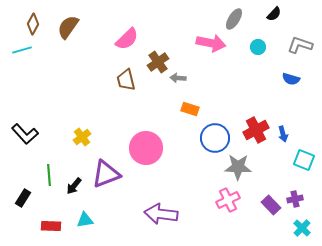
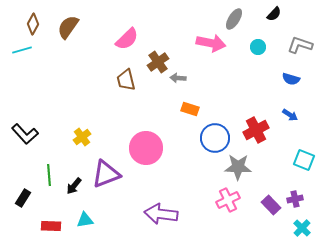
blue arrow: moved 7 px right, 19 px up; rotated 42 degrees counterclockwise
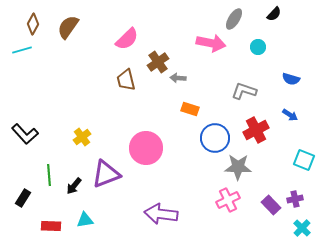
gray L-shape: moved 56 px left, 46 px down
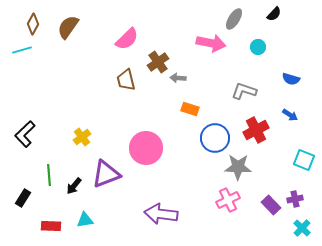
black L-shape: rotated 88 degrees clockwise
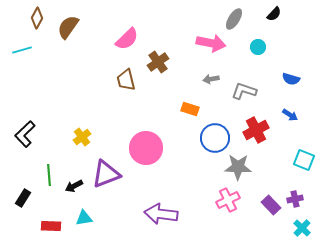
brown diamond: moved 4 px right, 6 px up
gray arrow: moved 33 px right, 1 px down; rotated 14 degrees counterclockwise
black arrow: rotated 24 degrees clockwise
cyan triangle: moved 1 px left, 2 px up
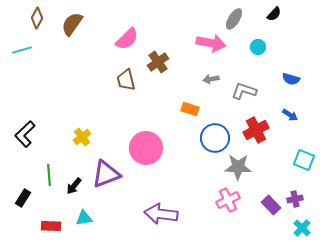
brown semicircle: moved 4 px right, 3 px up
black arrow: rotated 24 degrees counterclockwise
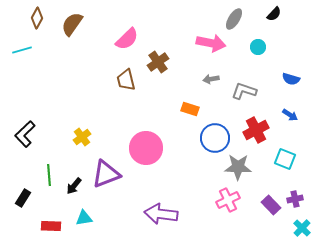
cyan square: moved 19 px left, 1 px up
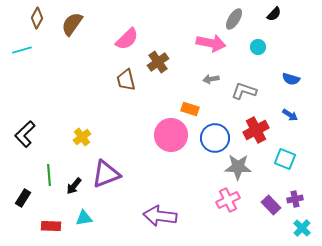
pink circle: moved 25 px right, 13 px up
purple arrow: moved 1 px left, 2 px down
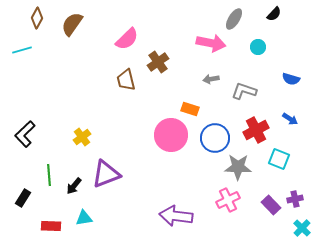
blue arrow: moved 4 px down
cyan square: moved 6 px left
purple arrow: moved 16 px right
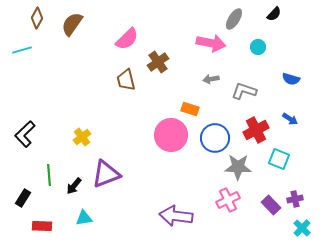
red rectangle: moved 9 px left
